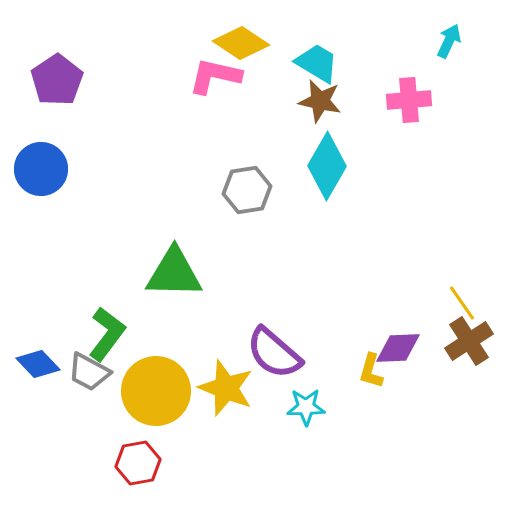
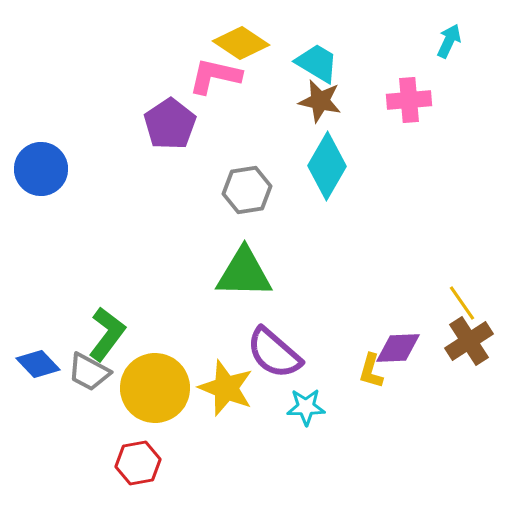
purple pentagon: moved 113 px right, 44 px down
green triangle: moved 70 px right
yellow circle: moved 1 px left, 3 px up
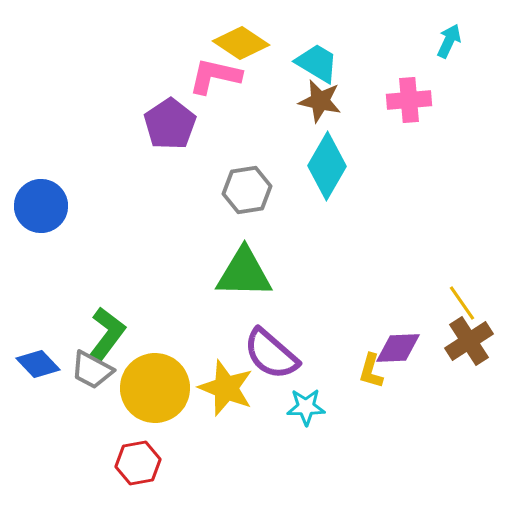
blue circle: moved 37 px down
purple semicircle: moved 3 px left, 1 px down
gray trapezoid: moved 3 px right, 2 px up
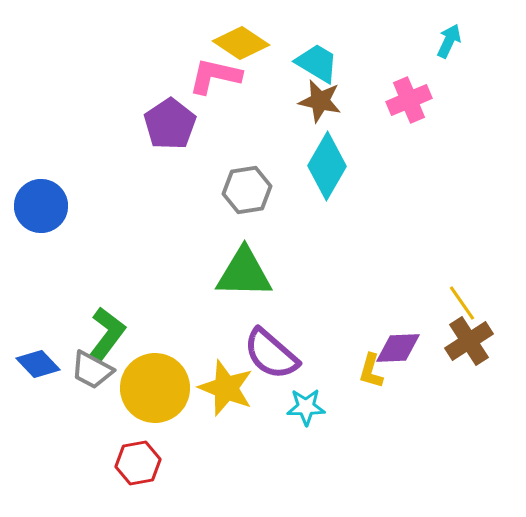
pink cross: rotated 18 degrees counterclockwise
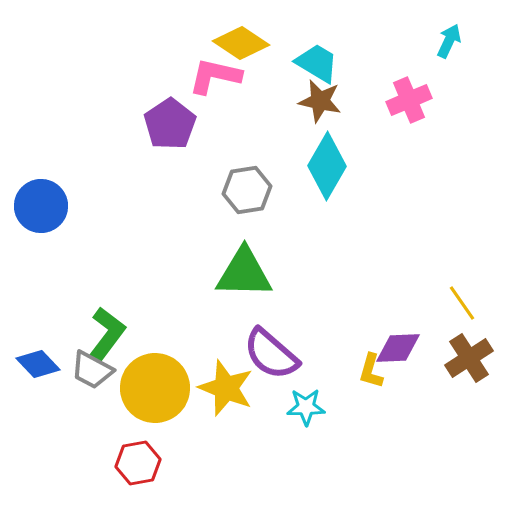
brown cross: moved 17 px down
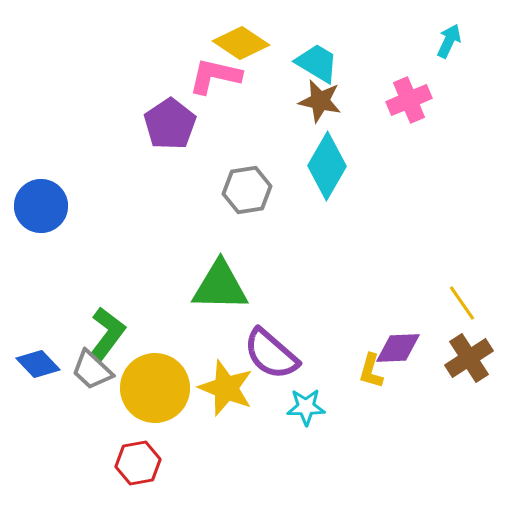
green triangle: moved 24 px left, 13 px down
gray trapezoid: rotated 15 degrees clockwise
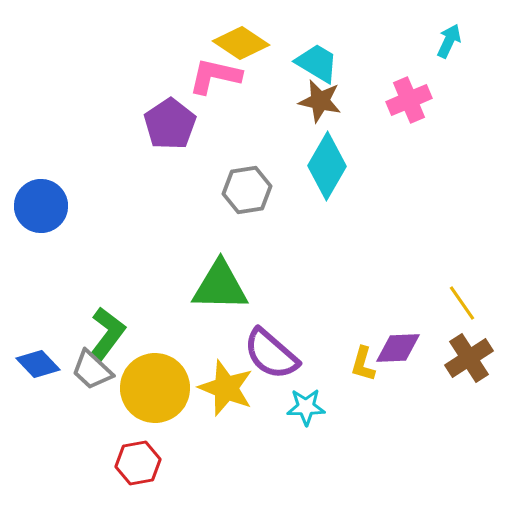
yellow L-shape: moved 8 px left, 7 px up
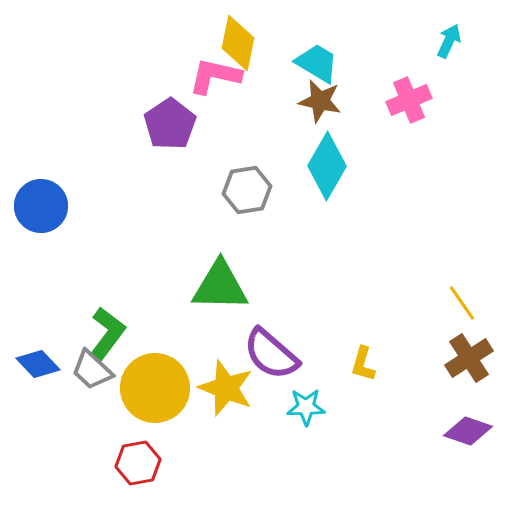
yellow diamond: moved 3 px left; rotated 68 degrees clockwise
purple diamond: moved 70 px right, 83 px down; rotated 21 degrees clockwise
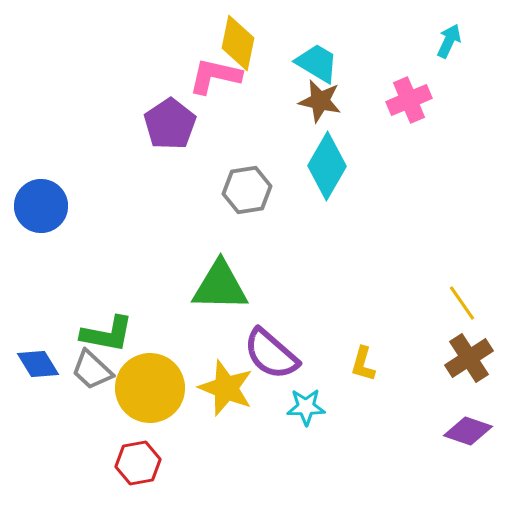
green L-shape: rotated 64 degrees clockwise
blue diamond: rotated 12 degrees clockwise
yellow circle: moved 5 px left
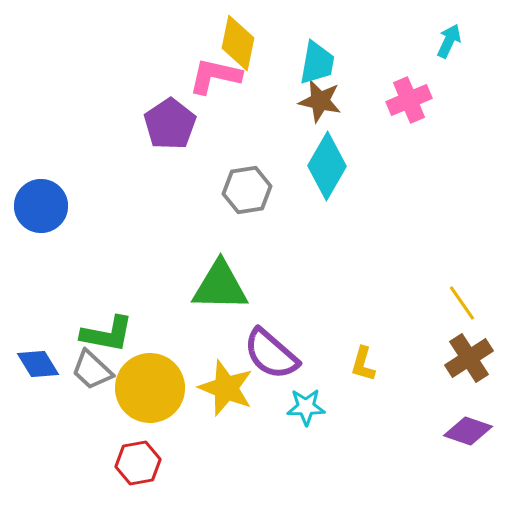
cyan trapezoid: rotated 69 degrees clockwise
